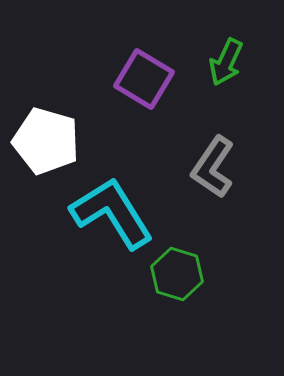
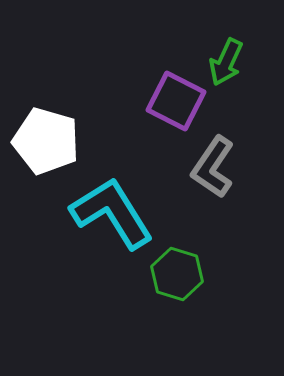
purple square: moved 32 px right, 22 px down; rotated 4 degrees counterclockwise
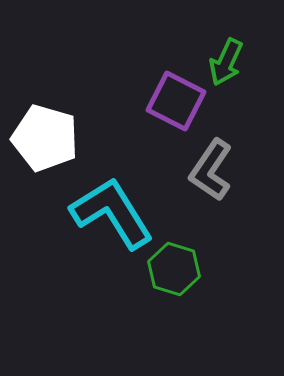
white pentagon: moved 1 px left, 3 px up
gray L-shape: moved 2 px left, 3 px down
green hexagon: moved 3 px left, 5 px up
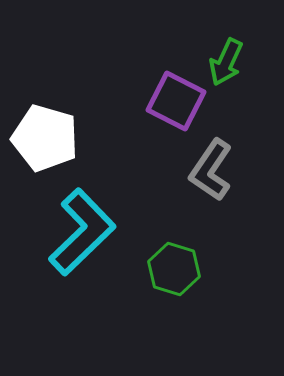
cyan L-shape: moved 30 px left, 19 px down; rotated 78 degrees clockwise
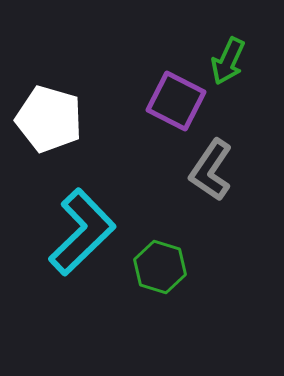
green arrow: moved 2 px right, 1 px up
white pentagon: moved 4 px right, 19 px up
green hexagon: moved 14 px left, 2 px up
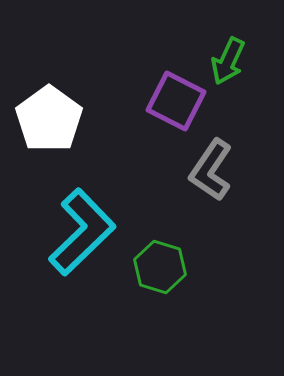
white pentagon: rotated 20 degrees clockwise
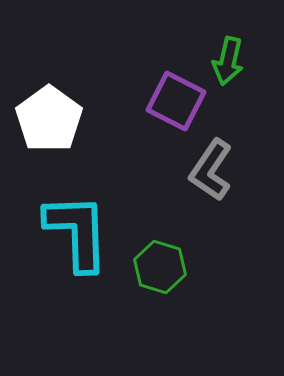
green arrow: rotated 12 degrees counterclockwise
cyan L-shape: moved 5 px left; rotated 48 degrees counterclockwise
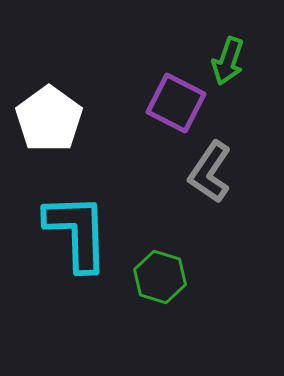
green arrow: rotated 6 degrees clockwise
purple square: moved 2 px down
gray L-shape: moved 1 px left, 2 px down
green hexagon: moved 10 px down
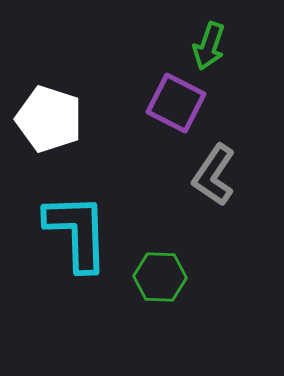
green arrow: moved 19 px left, 15 px up
white pentagon: rotated 18 degrees counterclockwise
gray L-shape: moved 4 px right, 3 px down
green hexagon: rotated 15 degrees counterclockwise
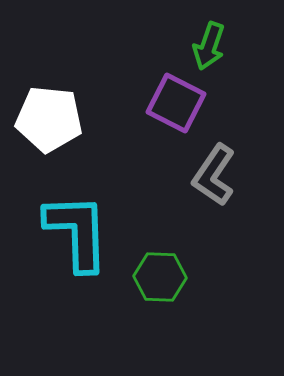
white pentagon: rotated 12 degrees counterclockwise
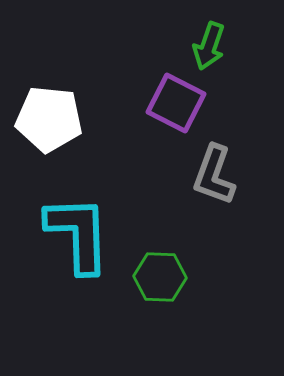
gray L-shape: rotated 14 degrees counterclockwise
cyan L-shape: moved 1 px right, 2 px down
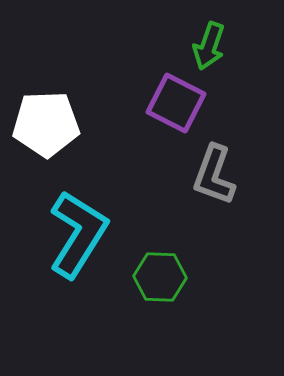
white pentagon: moved 3 px left, 5 px down; rotated 8 degrees counterclockwise
cyan L-shape: rotated 34 degrees clockwise
